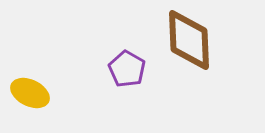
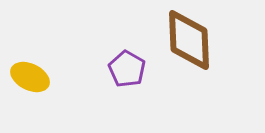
yellow ellipse: moved 16 px up
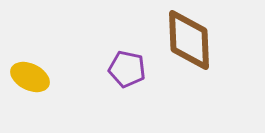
purple pentagon: rotated 18 degrees counterclockwise
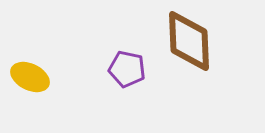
brown diamond: moved 1 px down
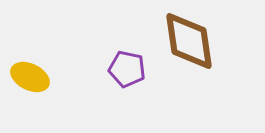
brown diamond: rotated 6 degrees counterclockwise
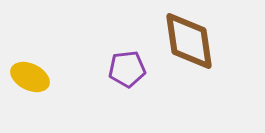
purple pentagon: rotated 18 degrees counterclockwise
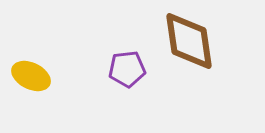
yellow ellipse: moved 1 px right, 1 px up
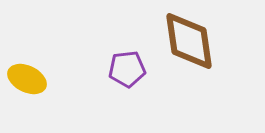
yellow ellipse: moved 4 px left, 3 px down
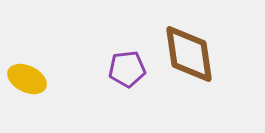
brown diamond: moved 13 px down
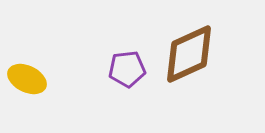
brown diamond: rotated 74 degrees clockwise
